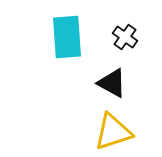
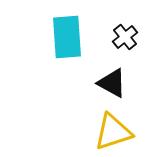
black cross: rotated 15 degrees clockwise
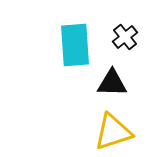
cyan rectangle: moved 8 px right, 8 px down
black triangle: rotated 28 degrees counterclockwise
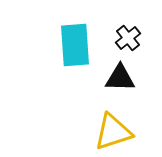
black cross: moved 3 px right, 1 px down
black triangle: moved 8 px right, 5 px up
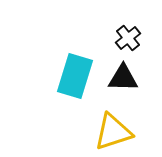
cyan rectangle: moved 31 px down; rotated 21 degrees clockwise
black triangle: moved 3 px right
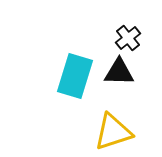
black triangle: moved 4 px left, 6 px up
